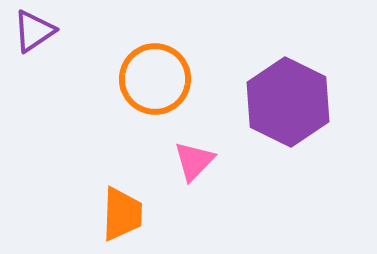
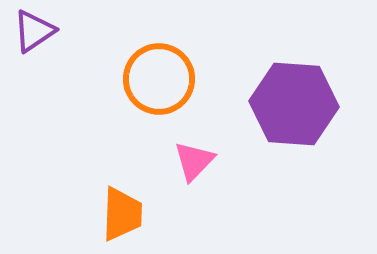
orange circle: moved 4 px right
purple hexagon: moved 6 px right, 2 px down; rotated 22 degrees counterclockwise
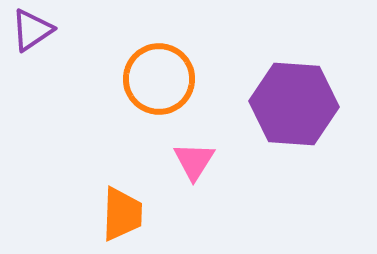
purple triangle: moved 2 px left, 1 px up
pink triangle: rotated 12 degrees counterclockwise
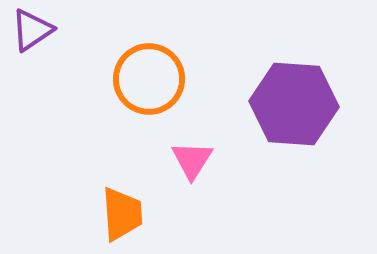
orange circle: moved 10 px left
pink triangle: moved 2 px left, 1 px up
orange trapezoid: rotated 6 degrees counterclockwise
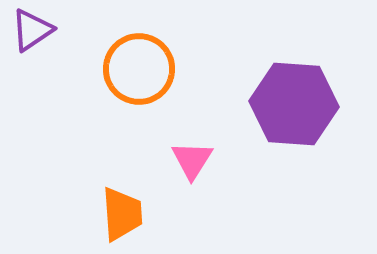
orange circle: moved 10 px left, 10 px up
